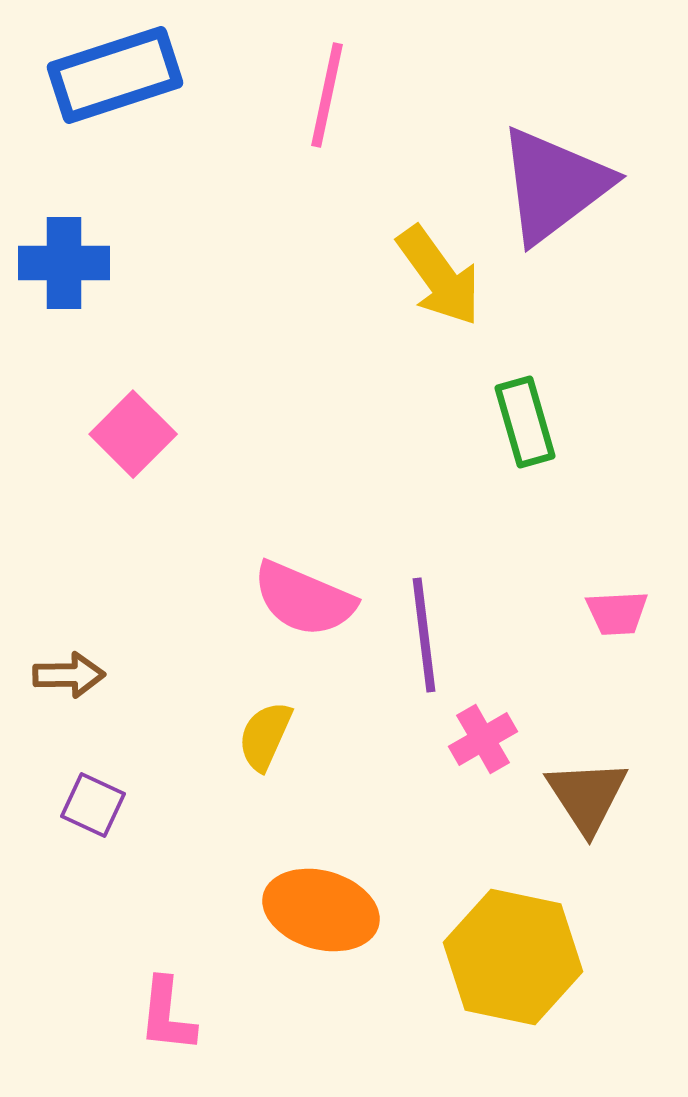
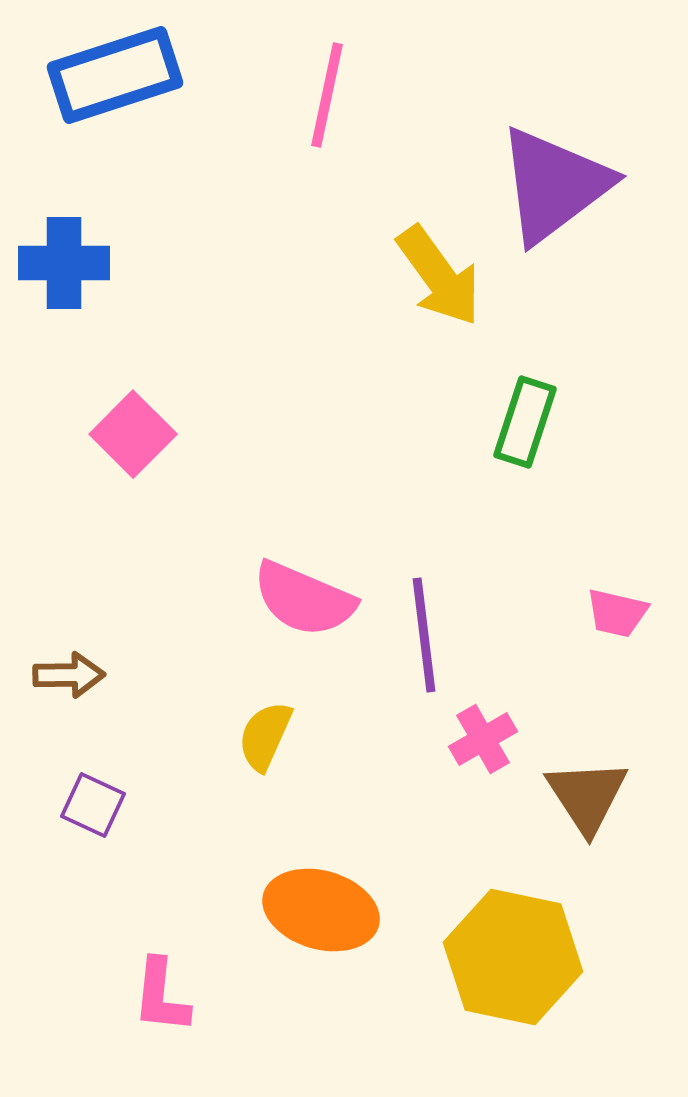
green rectangle: rotated 34 degrees clockwise
pink trapezoid: rotated 16 degrees clockwise
pink L-shape: moved 6 px left, 19 px up
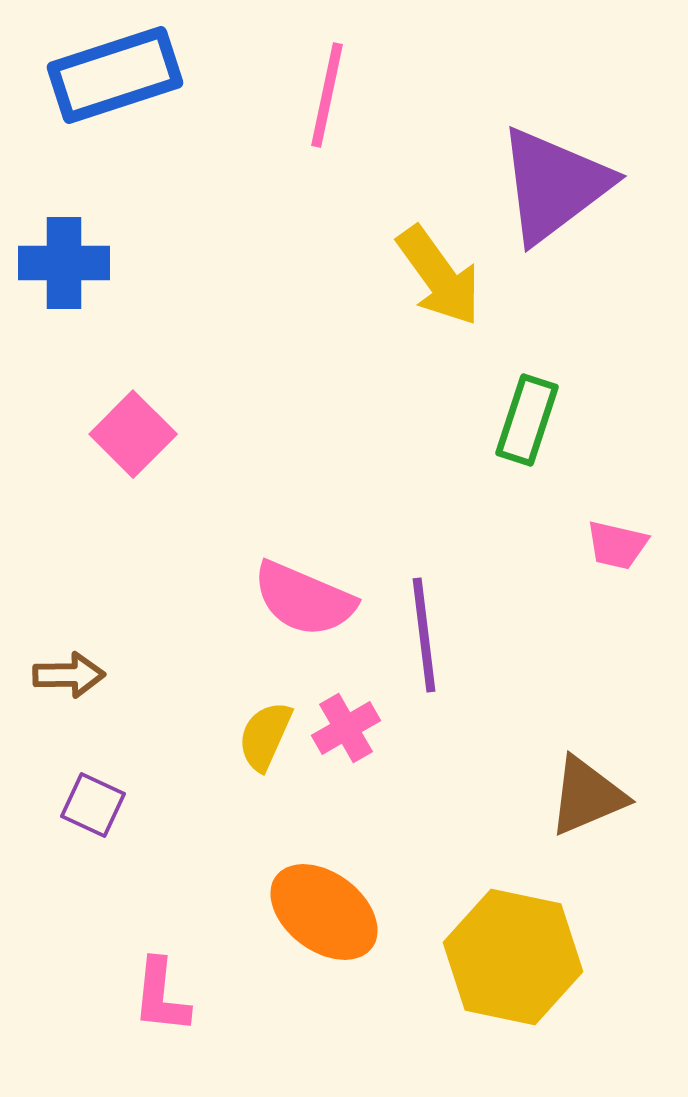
green rectangle: moved 2 px right, 2 px up
pink trapezoid: moved 68 px up
pink cross: moved 137 px left, 11 px up
brown triangle: rotated 40 degrees clockwise
orange ellipse: moved 3 px right, 2 px down; rotated 21 degrees clockwise
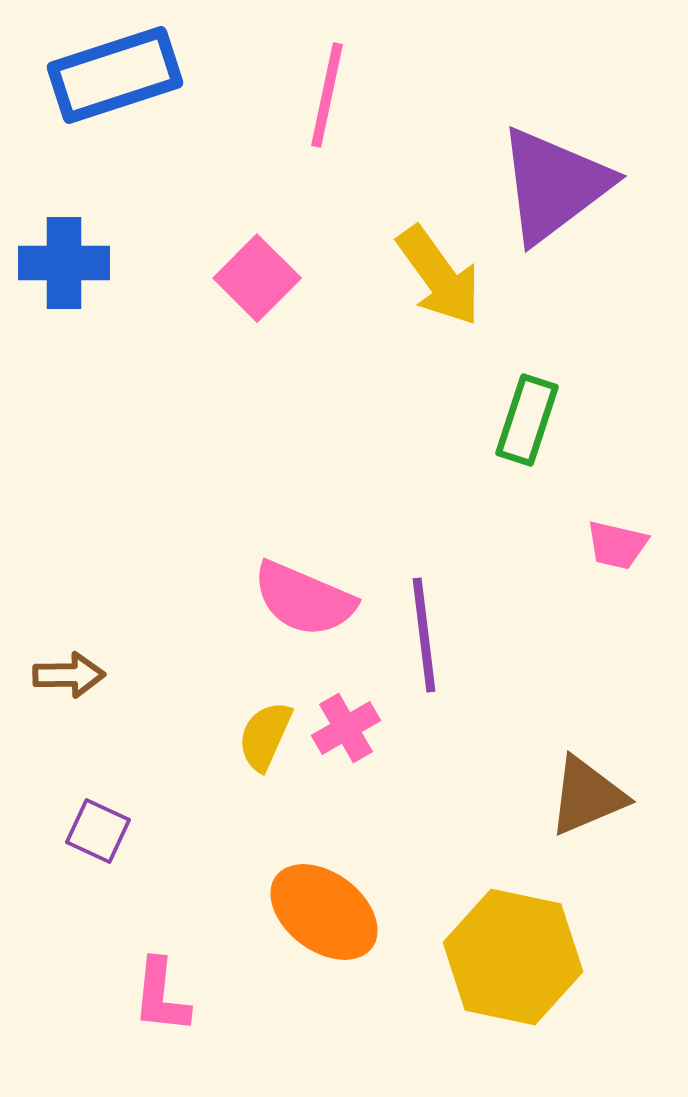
pink square: moved 124 px right, 156 px up
purple square: moved 5 px right, 26 px down
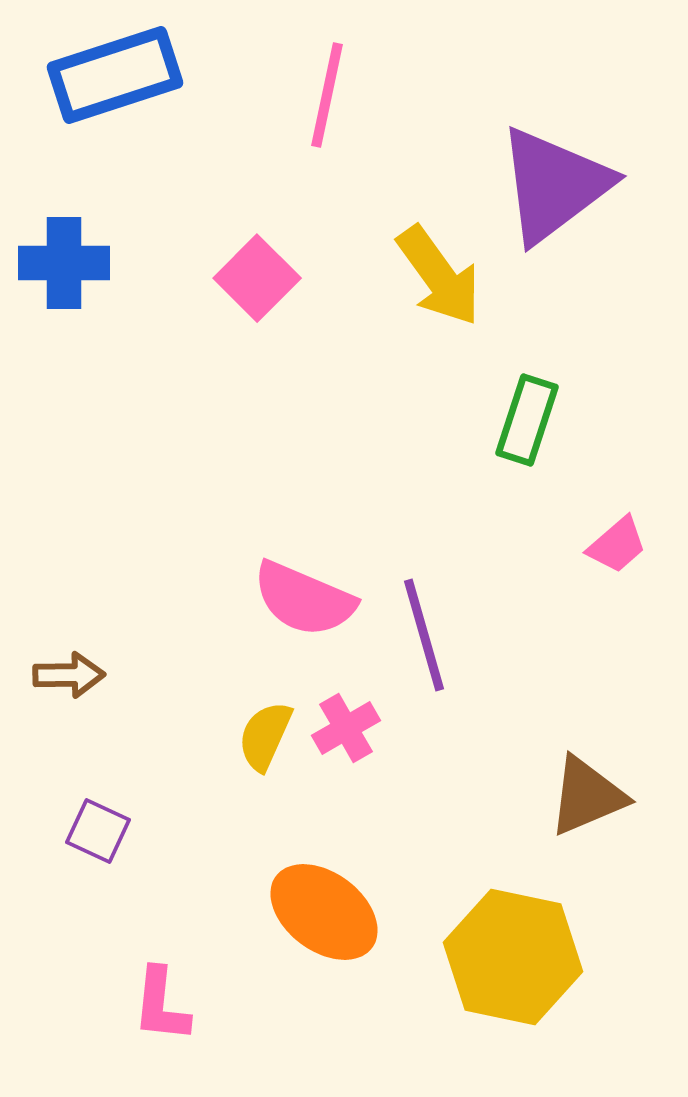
pink trapezoid: rotated 54 degrees counterclockwise
purple line: rotated 9 degrees counterclockwise
pink L-shape: moved 9 px down
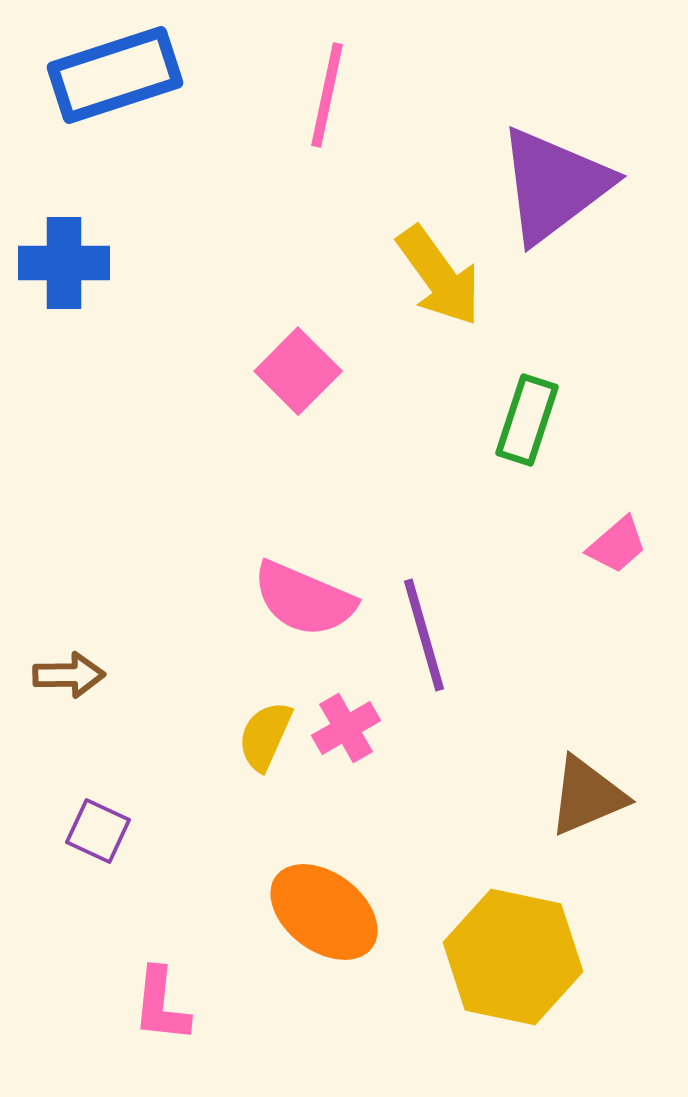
pink square: moved 41 px right, 93 px down
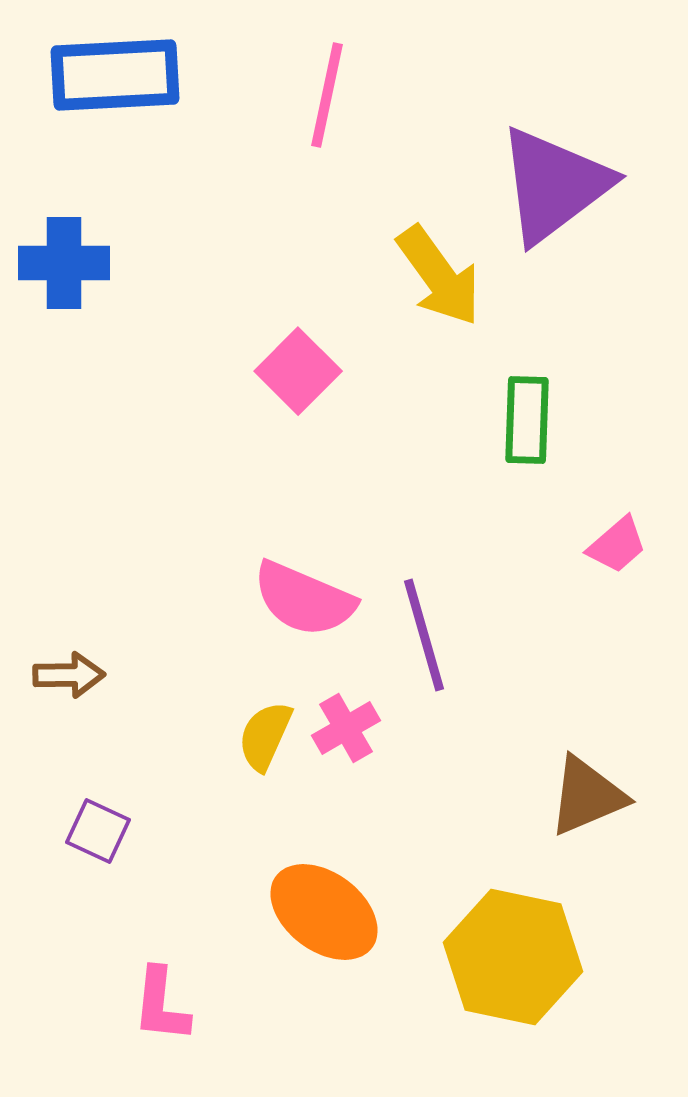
blue rectangle: rotated 15 degrees clockwise
green rectangle: rotated 16 degrees counterclockwise
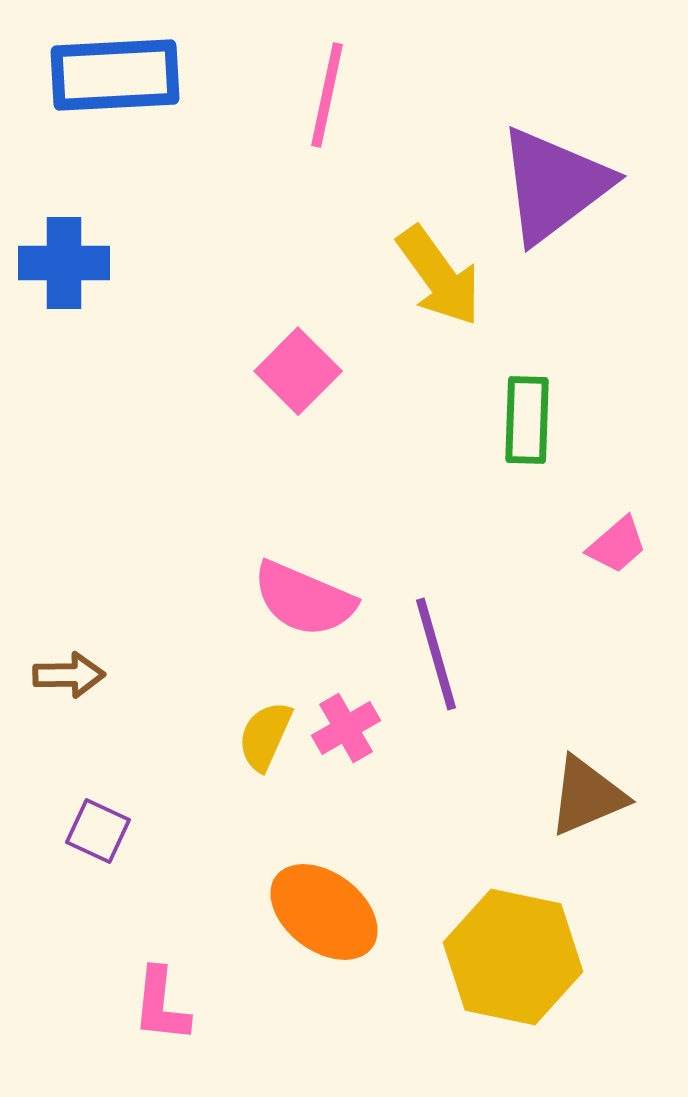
purple line: moved 12 px right, 19 px down
